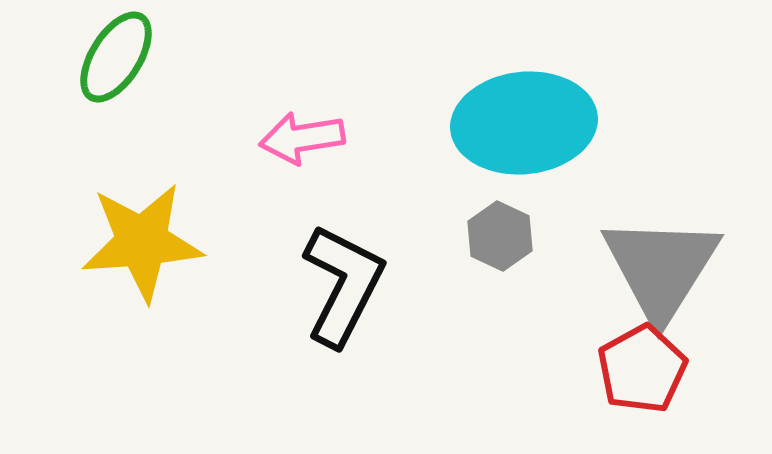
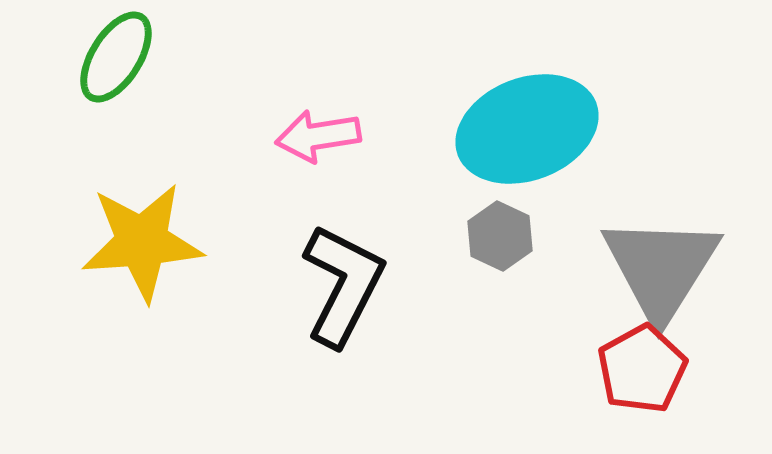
cyan ellipse: moved 3 px right, 6 px down; rotated 15 degrees counterclockwise
pink arrow: moved 16 px right, 2 px up
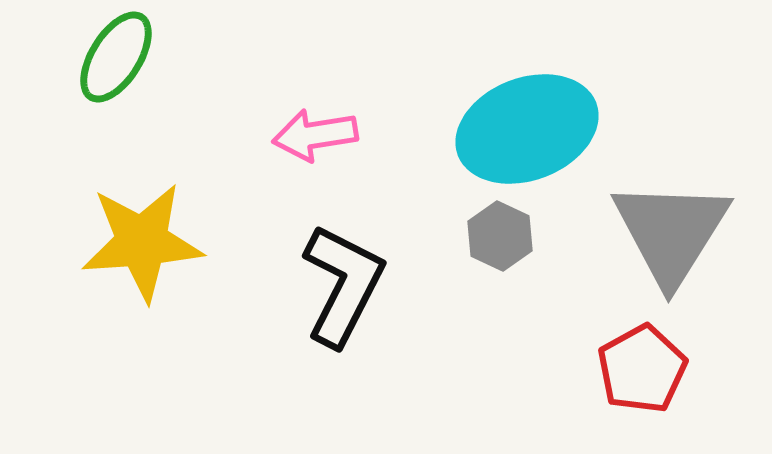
pink arrow: moved 3 px left, 1 px up
gray triangle: moved 10 px right, 36 px up
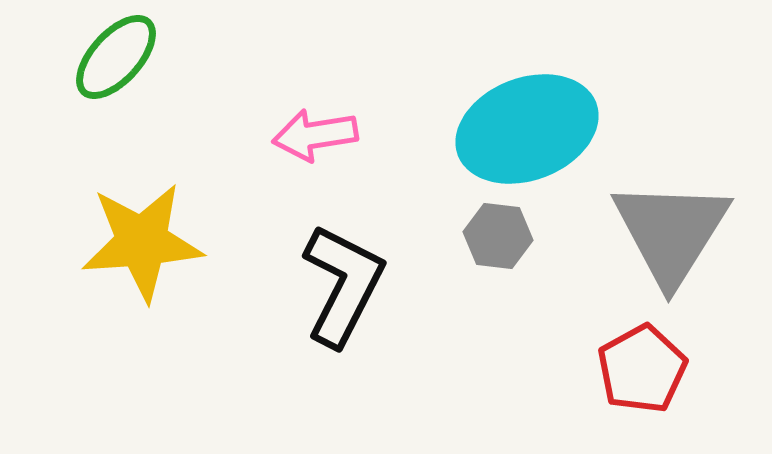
green ellipse: rotated 10 degrees clockwise
gray hexagon: moved 2 px left; rotated 18 degrees counterclockwise
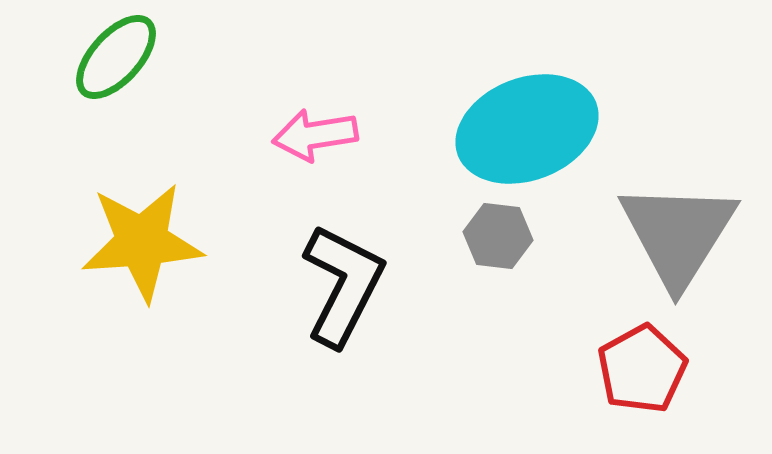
gray triangle: moved 7 px right, 2 px down
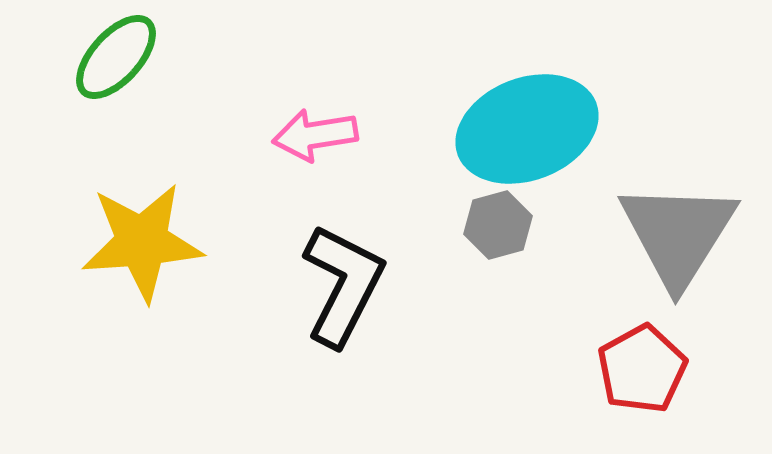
gray hexagon: moved 11 px up; rotated 22 degrees counterclockwise
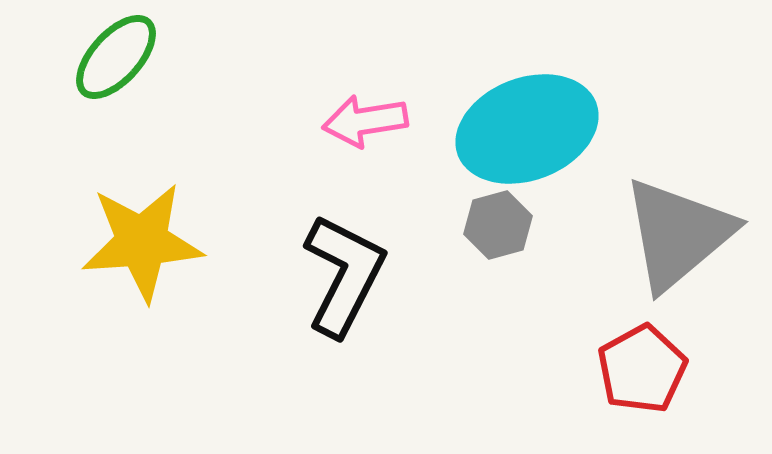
pink arrow: moved 50 px right, 14 px up
gray triangle: rotated 18 degrees clockwise
black L-shape: moved 1 px right, 10 px up
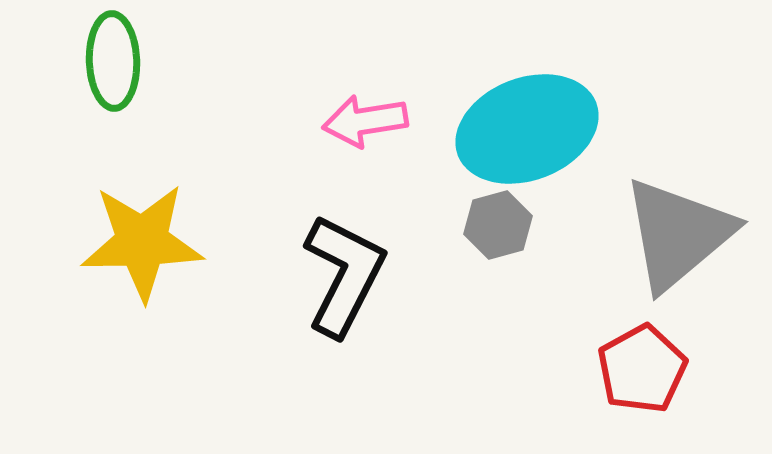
green ellipse: moved 3 px left, 4 px down; rotated 44 degrees counterclockwise
yellow star: rotated 3 degrees clockwise
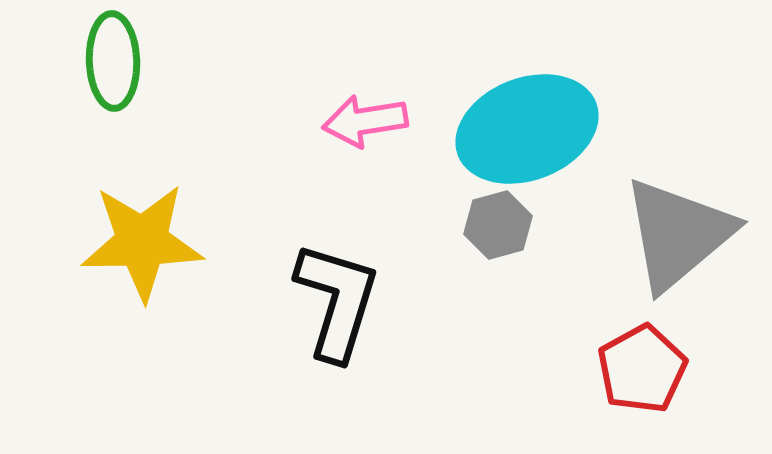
black L-shape: moved 7 px left, 26 px down; rotated 10 degrees counterclockwise
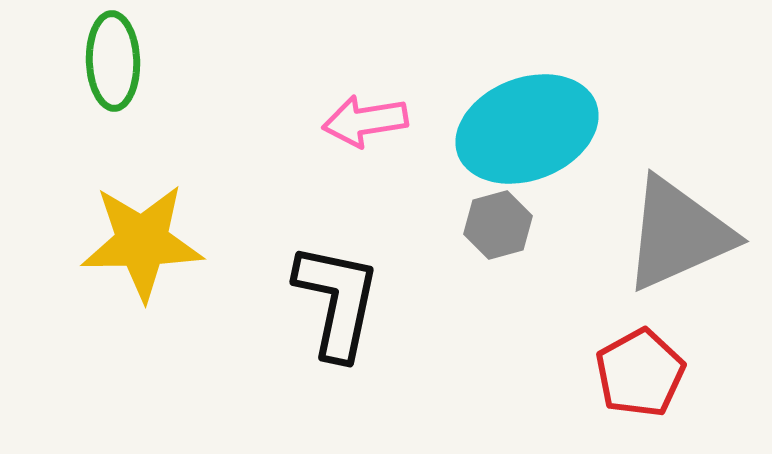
gray triangle: rotated 16 degrees clockwise
black L-shape: rotated 5 degrees counterclockwise
red pentagon: moved 2 px left, 4 px down
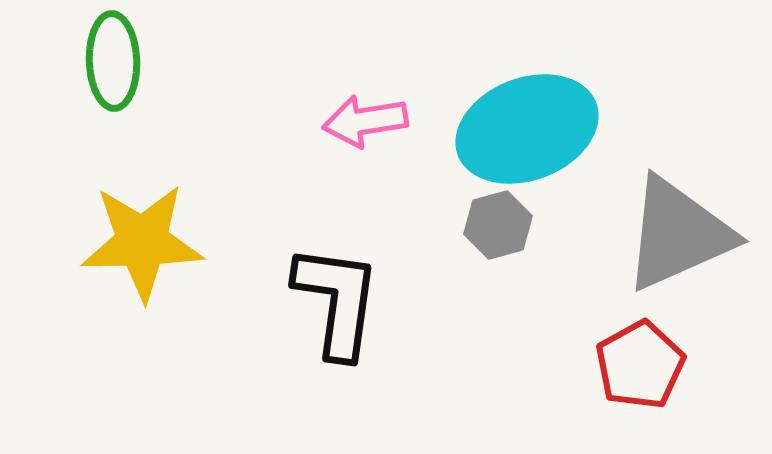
black L-shape: rotated 4 degrees counterclockwise
red pentagon: moved 8 px up
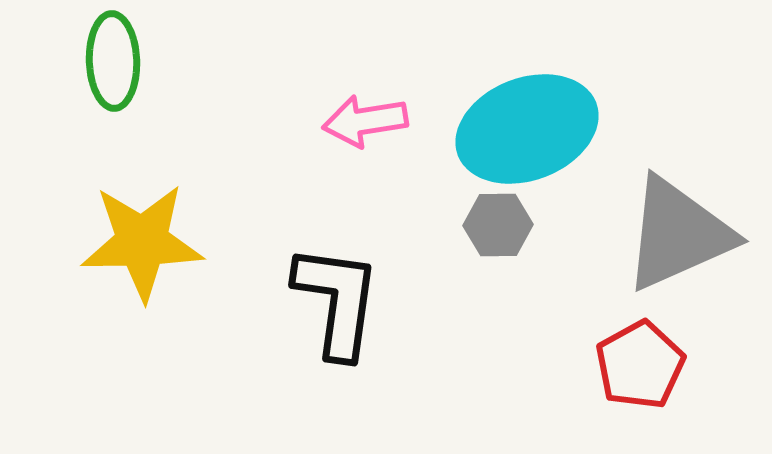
gray hexagon: rotated 14 degrees clockwise
